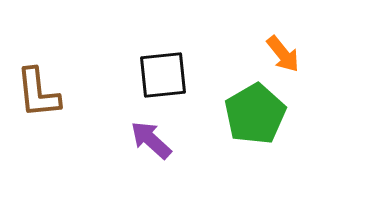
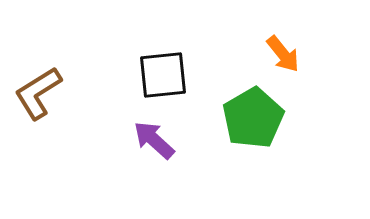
brown L-shape: rotated 64 degrees clockwise
green pentagon: moved 2 px left, 4 px down
purple arrow: moved 3 px right
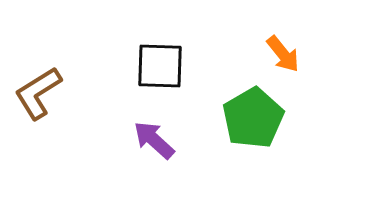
black square: moved 3 px left, 9 px up; rotated 8 degrees clockwise
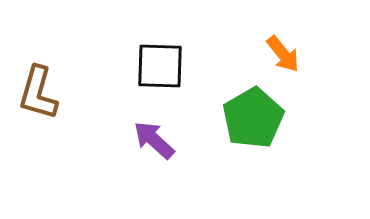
brown L-shape: rotated 42 degrees counterclockwise
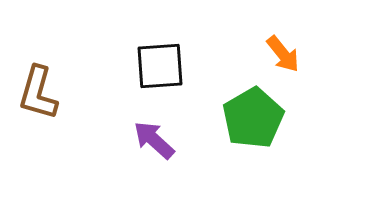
black square: rotated 6 degrees counterclockwise
